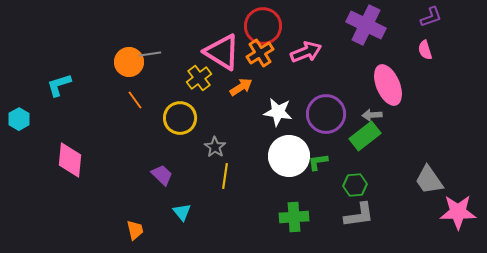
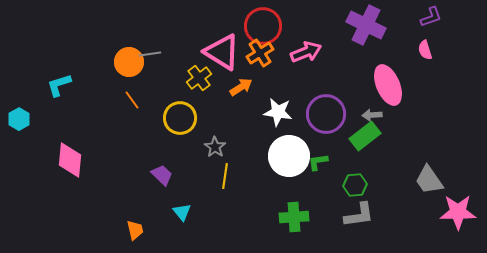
orange line: moved 3 px left
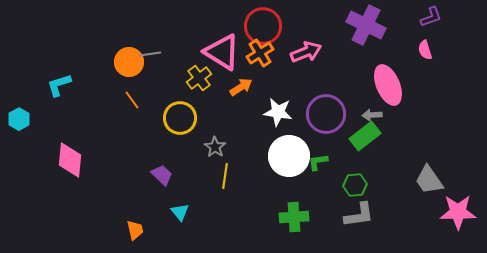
cyan triangle: moved 2 px left
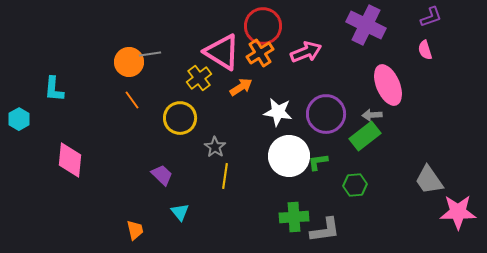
cyan L-shape: moved 5 px left, 4 px down; rotated 68 degrees counterclockwise
gray L-shape: moved 34 px left, 15 px down
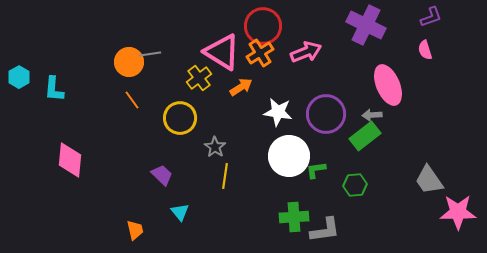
cyan hexagon: moved 42 px up
green L-shape: moved 2 px left, 8 px down
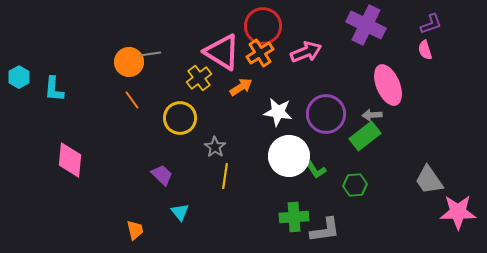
purple L-shape: moved 7 px down
green L-shape: rotated 115 degrees counterclockwise
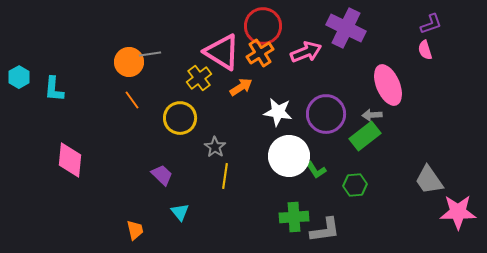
purple cross: moved 20 px left, 3 px down
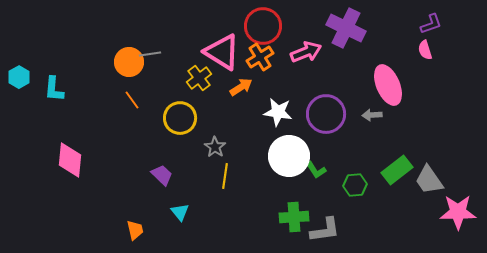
orange cross: moved 4 px down
green rectangle: moved 32 px right, 34 px down
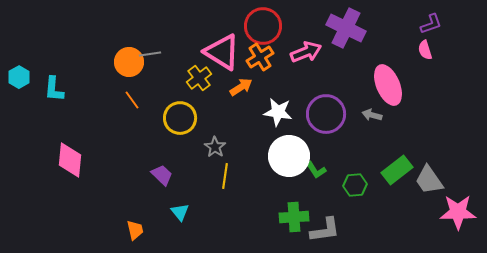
gray arrow: rotated 18 degrees clockwise
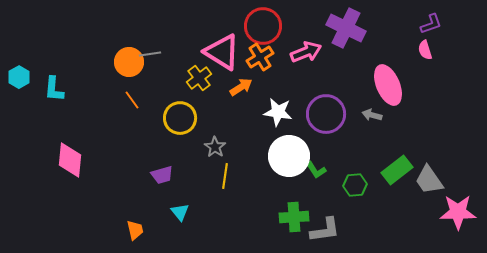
purple trapezoid: rotated 120 degrees clockwise
